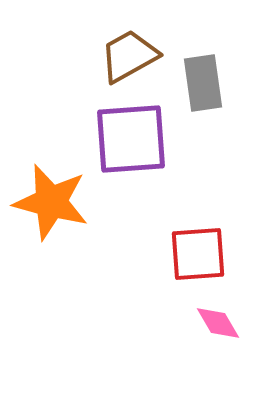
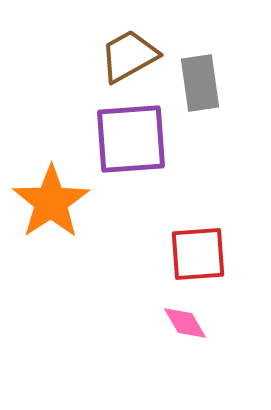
gray rectangle: moved 3 px left
orange star: rotated 24 degrees clockwise
pink diamond: moved 33 px left
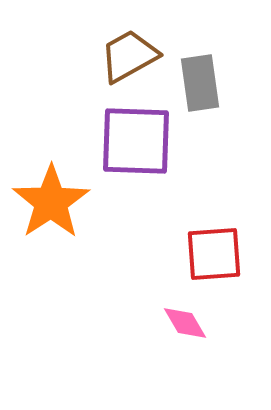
purple square: moved 5 px right, 2 px down; rotated 6 degrees clockwise
red square: moved 16 px right
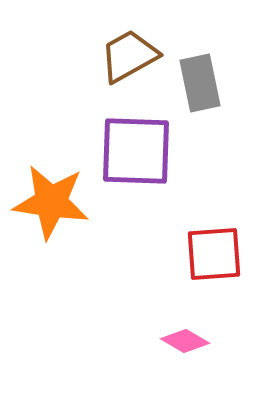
gray rectangle: rotated 4 degrees counterclockwise
purple square: moved 10 px down
orange star: rotated 30 degrees counterclockwise
pink diamond: moved 18 px down; rotated 30 degrees counterclockwise
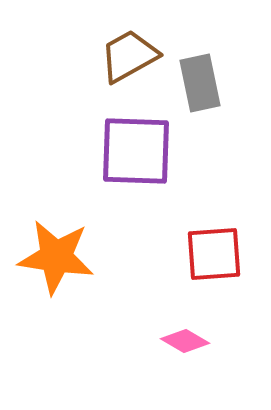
orange star: moved 5 px right, 55 px down
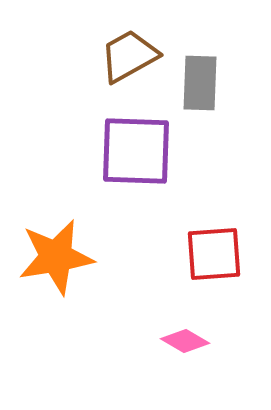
gray rectangle: rotated 14 degrees clockwise
orange star: rotated 18 degrees counterclockwise
